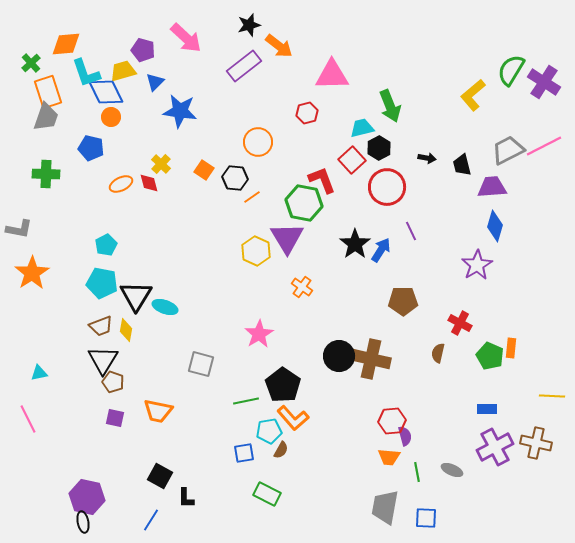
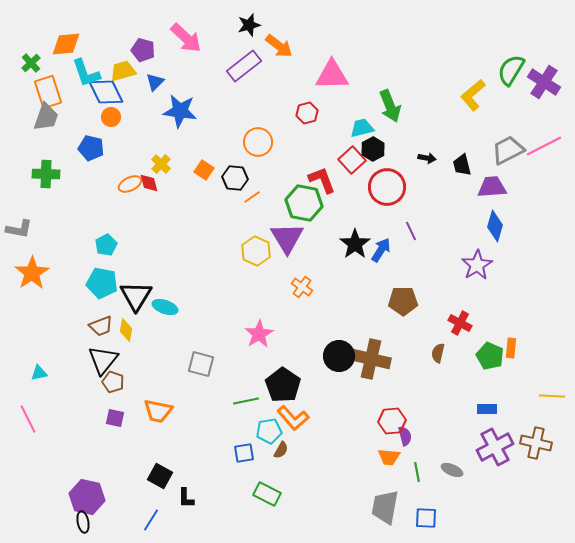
black hexagon at (379, 148): moved 6 px left, 1 px down
orange ellipse at (121, 184): moved 9 px right
black triangle at (103, 360): rotated 8 degrees clockwise
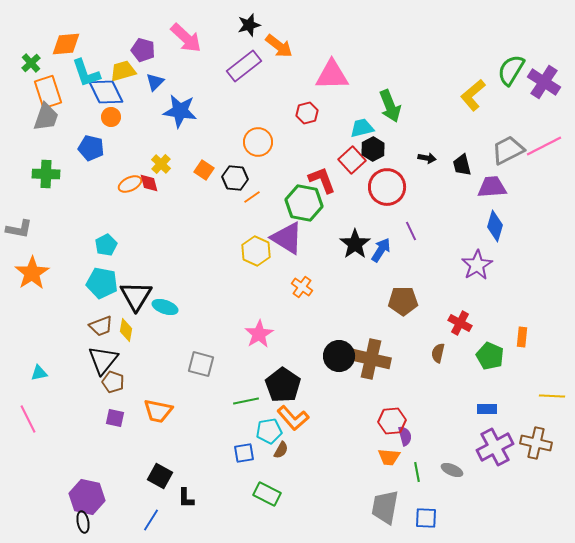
purple triangle at (287, 238): rotated 27 degrees counterclockwise
orange rectangle at (511, 348): moved 11 px right, 11 px up
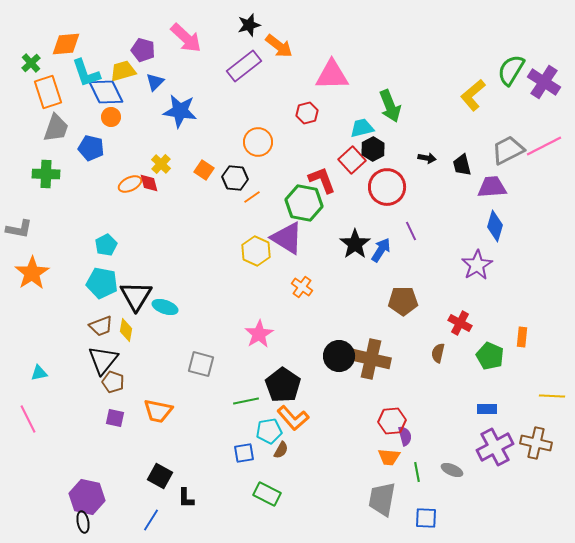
gray trapezoid at (46, 117): moved 10 px right, 11 px down
gray trapezoid at (385, 507): moved 3 px left, 8 px up
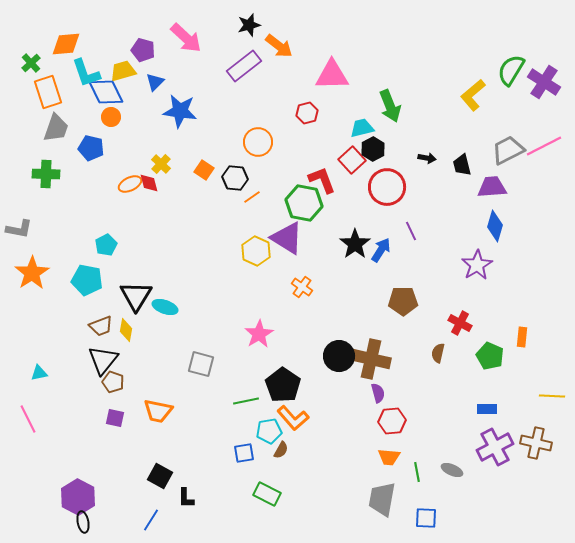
cyan pentagon at (102, 283): moved 15 px left, 3 px up
purple semicircle at (405, 436): moved 27 px left, 43 px up
purple hexagon at (87, 497): moved 9 px left; rotated 16 degrees clockwise
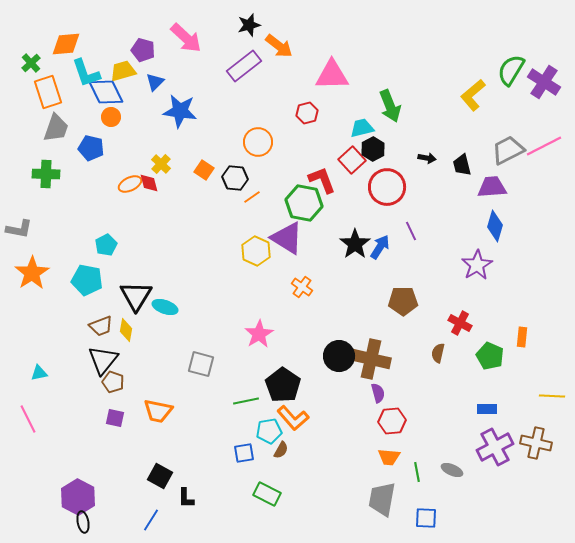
blue arrow at (381, 250): moved 1 px left, 3 px up
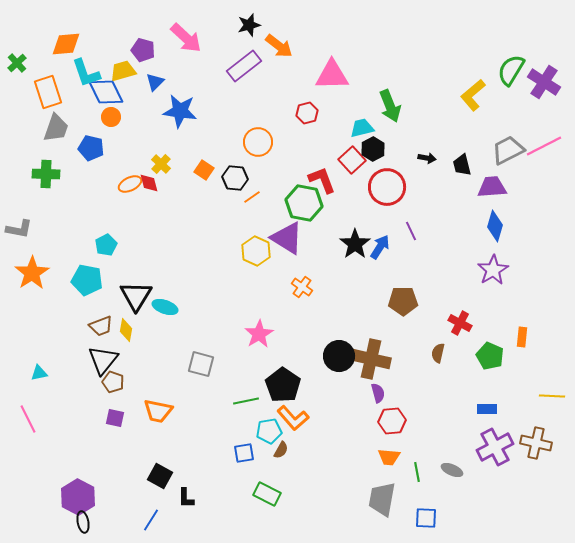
green cross at (31, 63): moved 14 px left
purple star at (477, 265): moved 16 px right, 5 px down
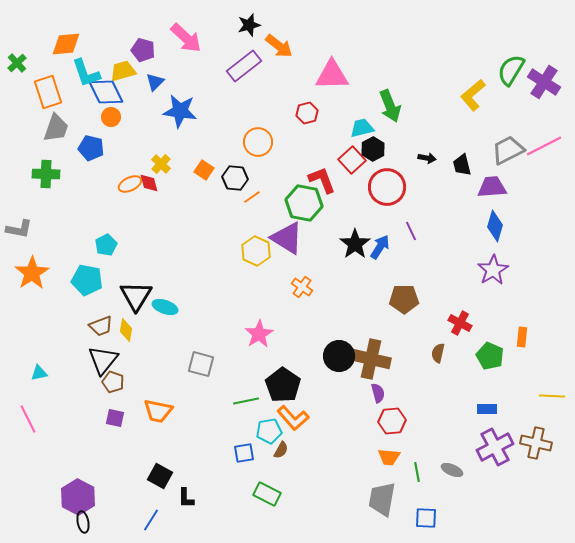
brown pentagon at (403, 301): moved 1 px right, 2 px up
